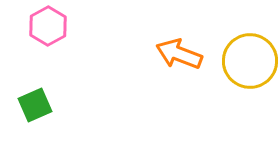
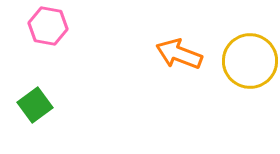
pink hexagon: rotated 21 degrees counterclockwise
green square: rotated 12 degrees counterclockwise
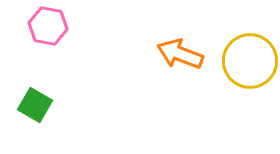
orange arrow: moved 1 px right
green square: rotated 24 degrees counterclockwise
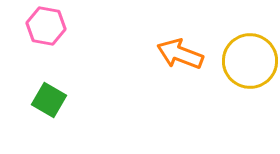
pink hexagon: moved 2 px left
green square: moved 14 px right, 5 px up
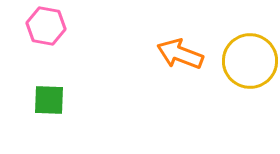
green square: rotated 28 degrees counterclockwise
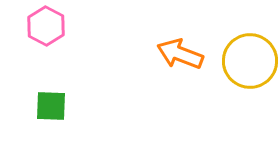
pink hexagon: rotated 18 degrees clockwise
green square: moved 2 px right, 6 px down
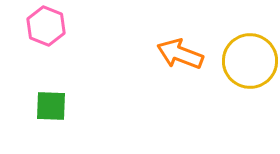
pink hexagon: rotated 6 degrees counterclockwise
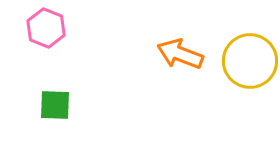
pink hexagon: moved 2 px down
green square: moved 4 px right, 1 px up
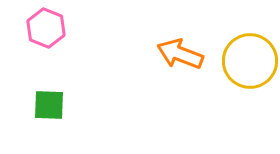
green square: moved 6 px left
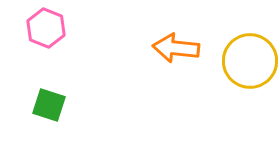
orange arrow: moved 4 px left, 6 px up; rotated 15 degrees counterclockwise
green square: rotated 16 degrees clockwise
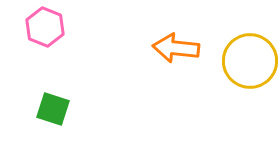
pink hexagon: moved 1 px left, 1 px up
green square: moved 4 px right, 4 px down
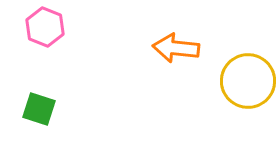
yellow circle: moved 2 px left, 20 px down
green square: moved 14 px left
